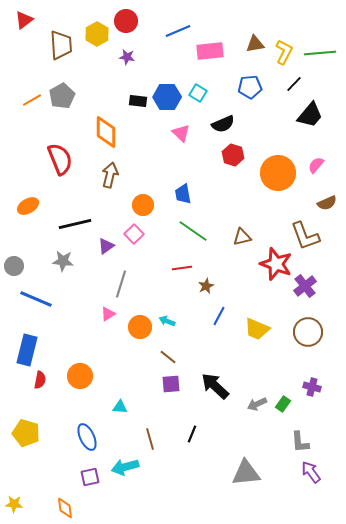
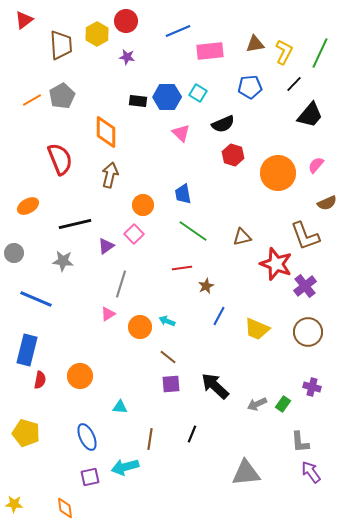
green line at (320, 53): rotated 60 degrees counterclockwise
gray circle at (14, 266): moved 13 px up
brown line at (150, 439): rotated 25 degrees clockwise
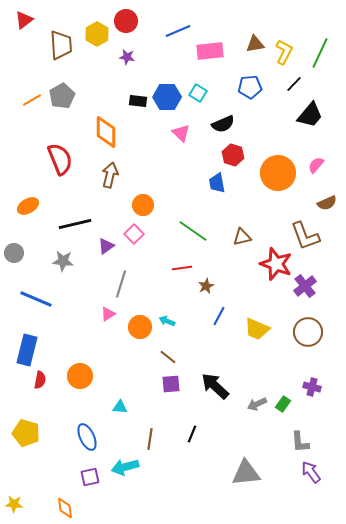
blue trapezoid at (183, 194): moved 34 px right, 11 px up
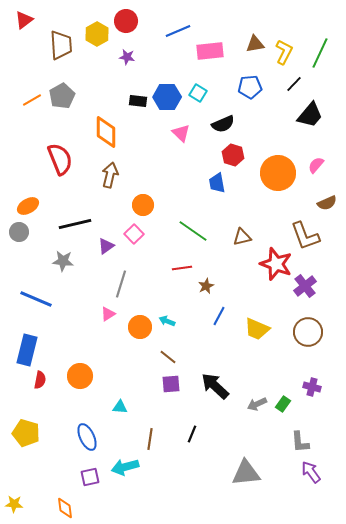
gray circle at (14, 253): moved 5 px right, 21 px up
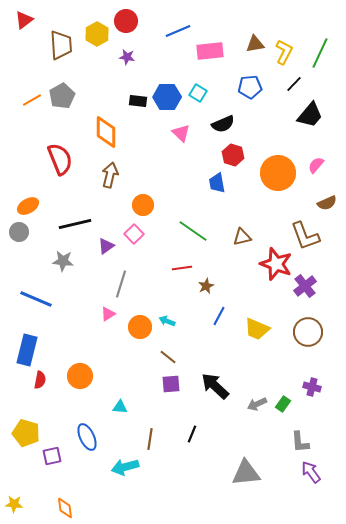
purple square at (90, 477): moved 38 px left, 21 px up
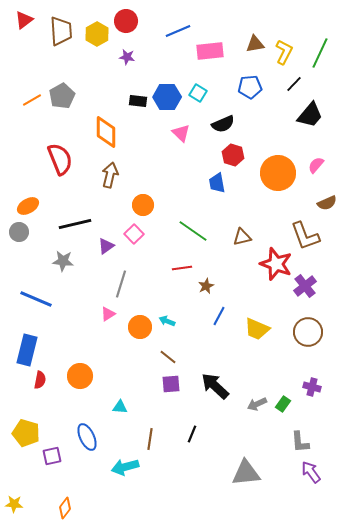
brown trapezoid at (61, 45): moved 14 px up
orange diamond at (65, 508): rotated 45 degrees clockwise
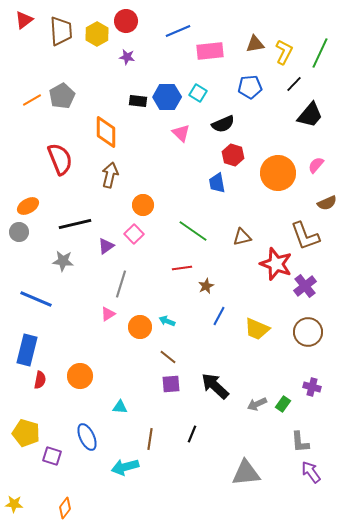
purple square at (52, 456): rotated 30 degrees clockwise
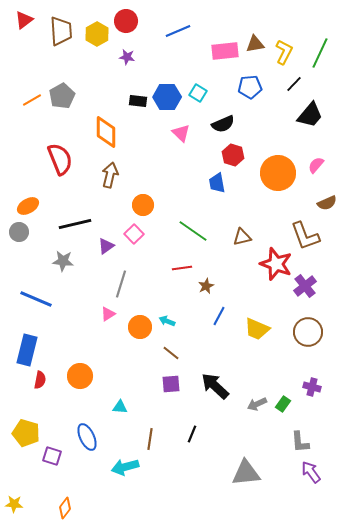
pink rectangle at (210, 51): moved 15 px right
brown line at (168, 357): moved 3 px right, 4 px up
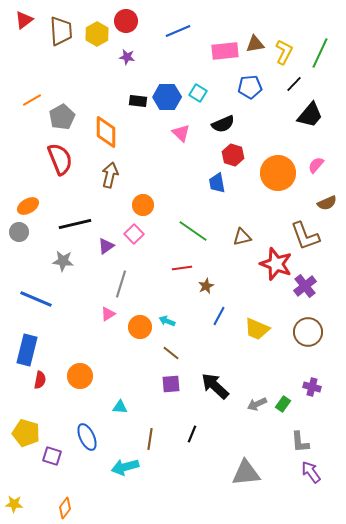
gray pentagon at (62, 96): moved 21 px down
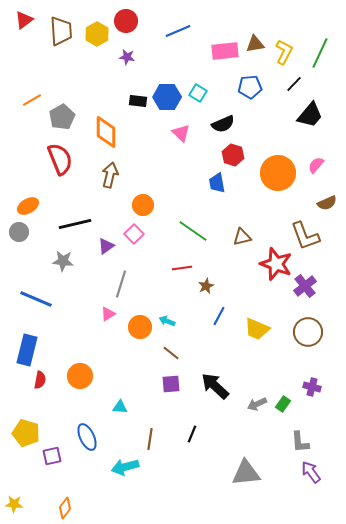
purple square at (52, 456): rotated 30 degrees counterclockwise
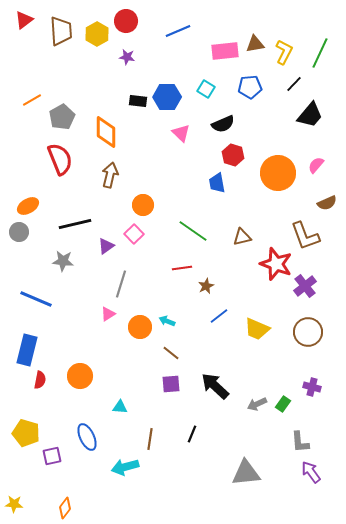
cyan square at (198, 93): moved 8 px right, 4 px up
blue line at (219, 316): rotated 24 degrees clockwise
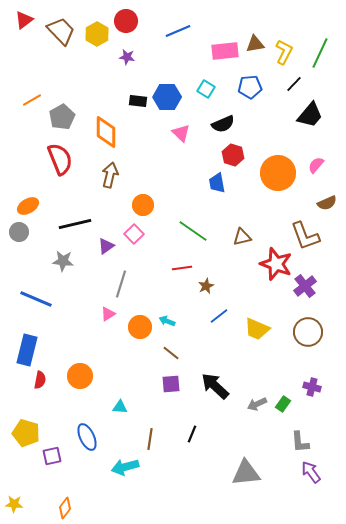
brown trapezoid at (61, 31): rotated 40 degrees counterclockwise
